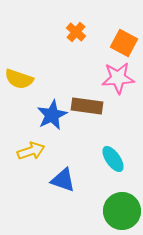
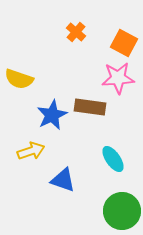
brown rectangle: moved 3 px right, 1 px down
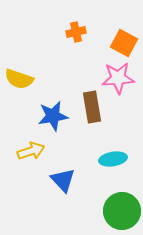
orange cross: rotated 36 degrees clockwise
brown rectangle: moved 2 px right; rotated 72 degrees clockwise
blue star: moved 1 px right, 1 px down; rotated 16 degrees clockwise
cyan ellipse: rotated 64 degrees counterclockwise
blue triangle: rotated 28 degrees clockwise
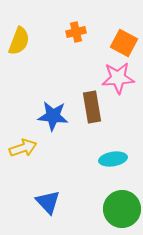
yellow semicircle: moved 38 px up; rotated 88 degrees counterclockwise
blue star: rotated 16 degrees clockwise
yellow arrow: moved 8 px left, 3 px up
blue triangle: moved 15 px left, 22 px down
green circle: moved 2 px up
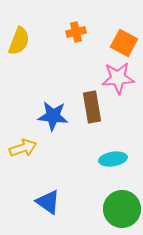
blue triangle: rotated 12 degrees counterclockwise
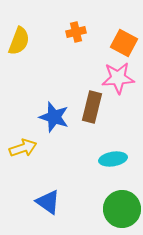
brown rectangle: rotated 24 degrees clockwise
blue star: moved 1 px right, 1 px down; rotated 12 degrees clockwise
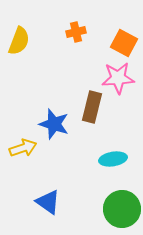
blue star: moved 7 px down
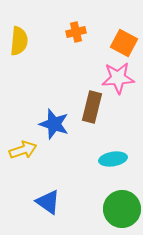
yellow semicircle: rotated 16 degrees counterclockwise
yellow arrow: moved 2 px down
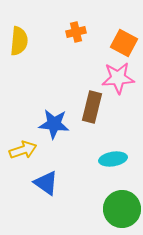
blue star: rotated 12 degrees counterclockwise
blue triangle: moved 2 px left, 19 px up
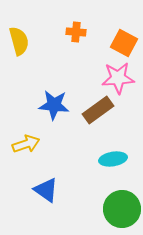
orange cross: rotated 18 degrees clockwise
yellow semicircle: rotated 20 degrees counterclockwise
brown rectangle: moved 6 px right, 3 px down; rotated 40 degrees clockwise
blue star: moved 19 px up
yellow arrow: moved 3 px right, 6 px up
blue triangle: moved 7 px down
